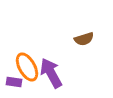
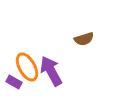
purple arrow: moved 2 px up
purple rectangle: rotated 21 degrees clockwise
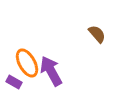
brown semicircle: moved 13 px right, 5 px up; rotated 114 degrees counterclockwise
orange ellipse: moved 4 px up
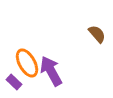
purple rectangle: rotated 14 degrees clockwise
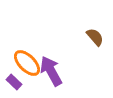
brown semicircle: moved 2 px left, 3 px down
orange ellipse: rotated 16 degrees counterclockwise
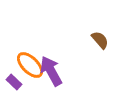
brown semicircle: moved 5 px right, 3 px down
orange ellipse: moved 3 px right, 2 px down
